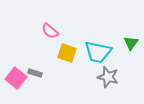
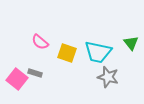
pink semicircle: moved 10 px left, 11 px down
green triangle: rotated 14 degrees counterclockwise
pink square: moved 1 px right, 1 px down
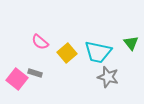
yellow square: rotated 30 degrees clockwise
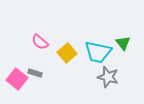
green triangle: moved 8 px left
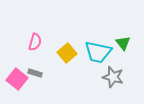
pink semicircle: moved 5 px left; rotated 114 degrees counterclockwise
gray star: moved 5 px right
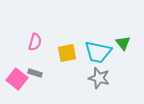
yellow square: rotated 30 degrees clockwise
gray star: moved 14 px left, 1 px down
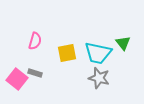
pink semicircle: moved 1 px up
cyan trapezoid: moved 1 px down
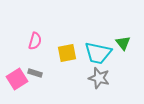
pink square: rotated 20 degrees clockwise
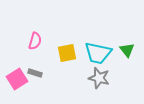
green triangle: moved 4 px right, 7 px down
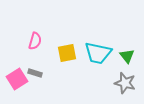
green triangle: moved 6 px down
gray star: moved 26 px right, 5 px down
